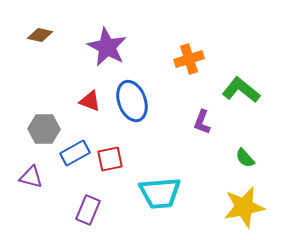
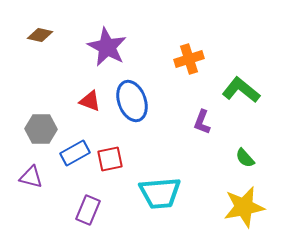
gray hexagon: moved 3 px left
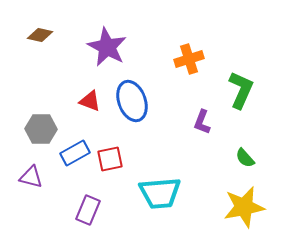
green L-shape: rotated 75 degrees clockwise
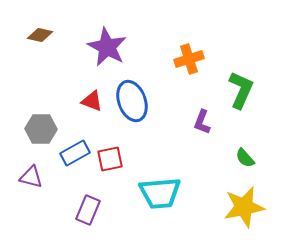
red triangle: moved 2 px right
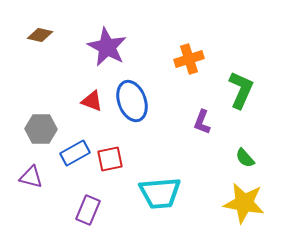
yellow star: moved 4 px up; rotated 21 degrees clockwise
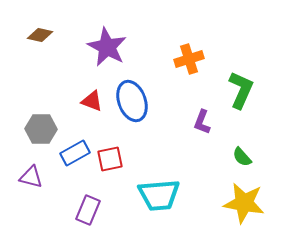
green semicircle: moved 3 px left, 1 px up
cyan trapezoid: moved 1 px left, 2 px down
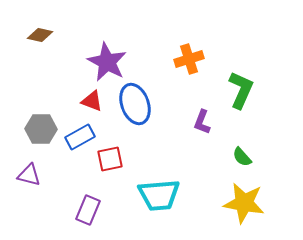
purple star: moved 15 px down
blue ellipse: moved 3 px right, 3 px down
blue rectangle: moved 5 px right, 16 px up
purple triangle: moved 2 px left, 2 px up
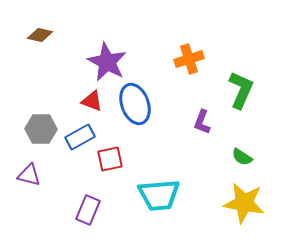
green semicircle: rotated 15 degrees counterclockwise
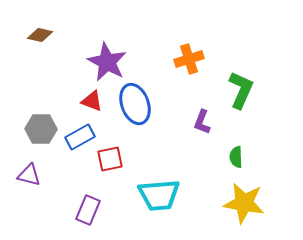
green semicircle: moved 6 px left; rotated 55 degrees clockwise
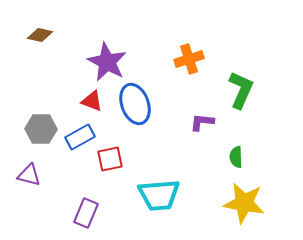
purple L-shape: rotated 75 degrees clockwise
purple rectangle: moved 2 px left, 3 px down
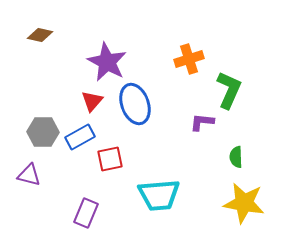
green L-shape: moved 12 px left
red triangle: rotated 50 degrees clockwise
gray hexagon: moved 2 px right, 3 px down
